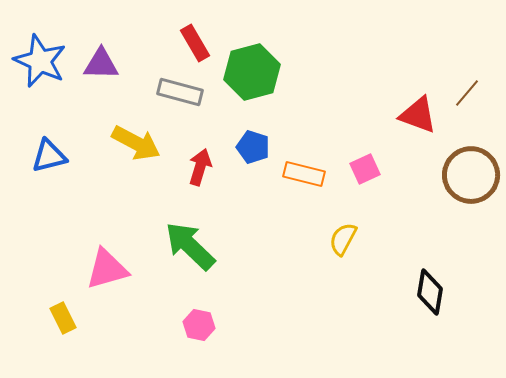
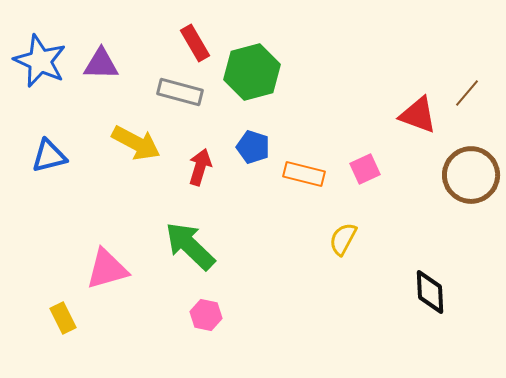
black diamond: rotated 12 degrees counterclockwise
pink hexagon: moved 7 px right, 10 px up
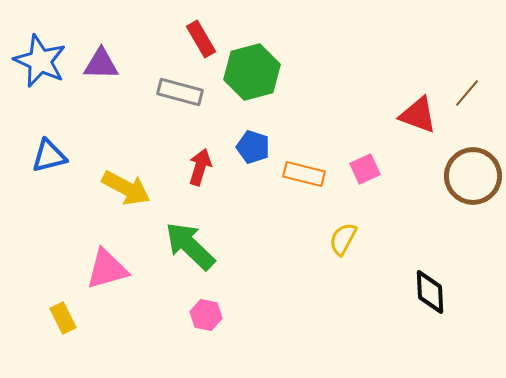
red rectangle: moved 6 px right, 4 px up
yellow arrow: moved 10 px left, 45 px down
brown circle: moved 2 px right, 1 px down
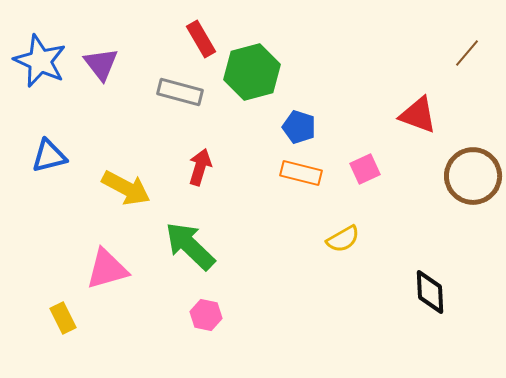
purple triangle: rotated 51 degrees clockwise
brown line: moved 40 px up
blue pentagon: moved 46 px right, 20 px up
orange rectangle: moved 3 px left, 1 px up
yellow semicircle: rotated 148 degrees counterclockwise
